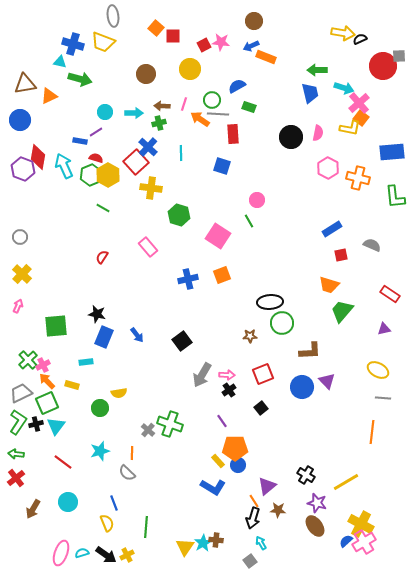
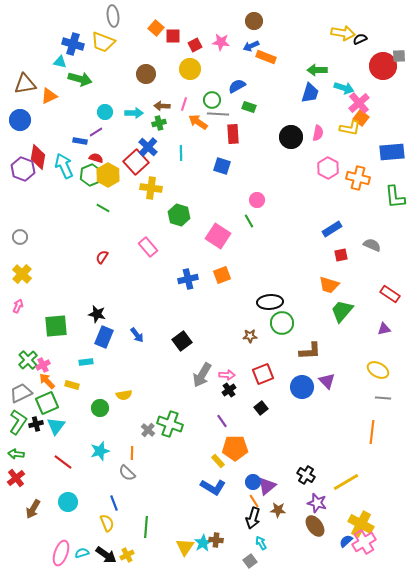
red square at (204, 45): moved 9 px left
blue trapezoid at (310, 93): rotated 30 degrees clockwise
orange arrow at (200, 119): moved 2 px left, 3 px down
yellow semicircle at (119, 393): moved 5 px right, 2 px down
blue circle at (238, 465): moved 15 px right, 17 px down
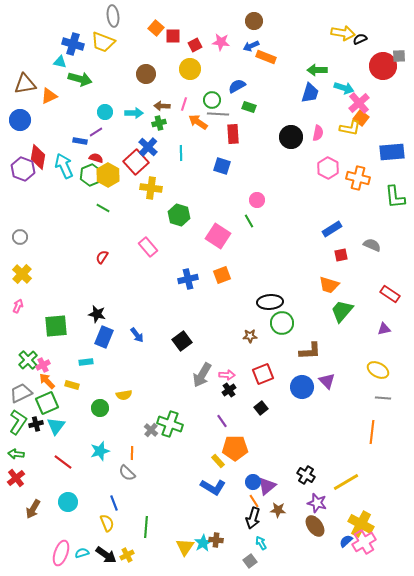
gray cross at (148, 430): moved 3 px right
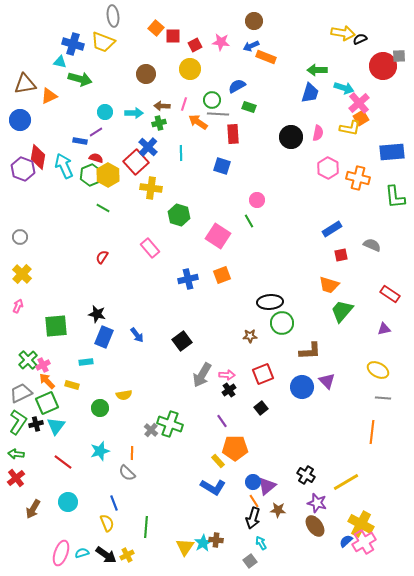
orange square at (361, 118): rotated 21 degrees clockwise
pink rectangle at (148, 247): moved 2 px right, 1 px down
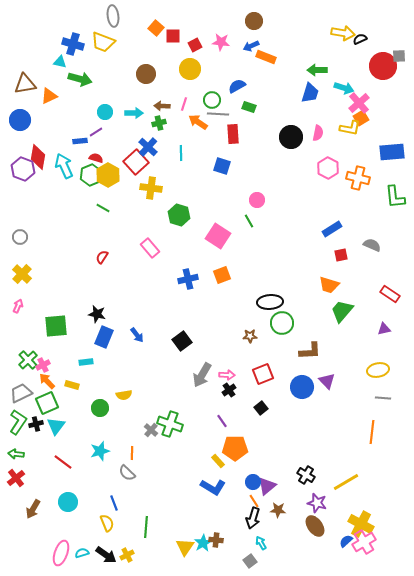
blue rectangle at (80, 141): rotated 16 degrees counterclockwise
yellow ellipse at (378, 370): rotated 40 degrees counterclockwise
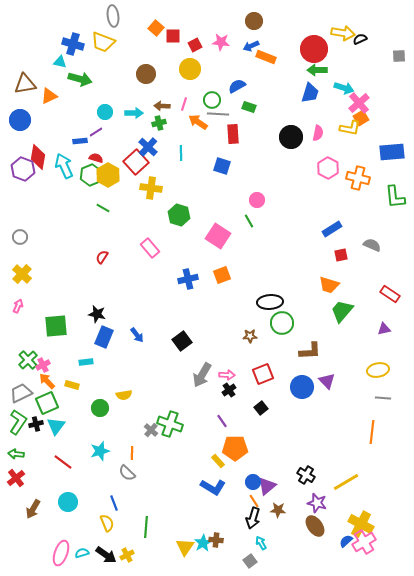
red circle at (383, 66): moved 69 px left, 17 px up
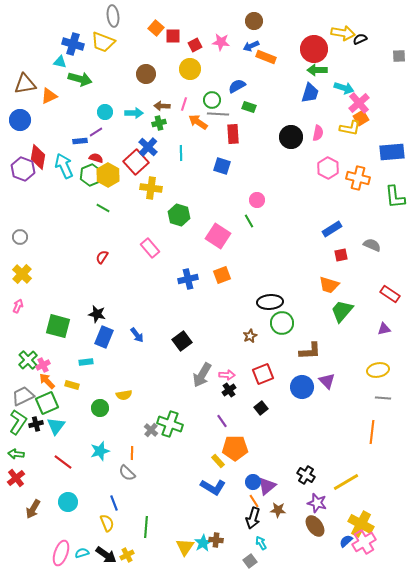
green square at (56, 326): moved 2 px right; rotated 20 degrees clockwise
brown star at (250, 336): rotated 24 degrees counterclockwise
gray trapezoid at (21, 393): moved 2 px right, 3 px down
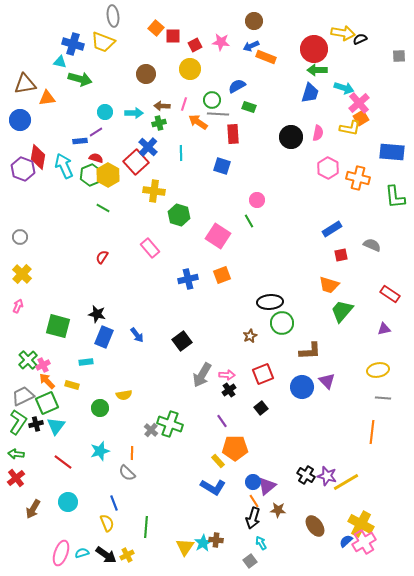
orange triangle at (49, 96): moved 2 px left, 2 px down; rotated 18 degrees clockwise
blue rectangle at (392, 152): rotated 10 degrees clockwise
yellow cross at (151, 188): moved 3 px right, 3 px down
purple star at (317, 503): moved 10 px right, 27 px up
